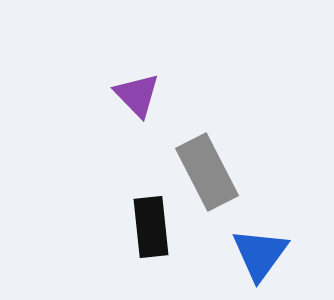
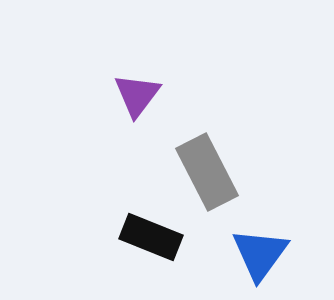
purple triangle: rotated 21 degrees clockwise
black rectangle: moved 10 px down; rotated 62 degrees counterclockwise
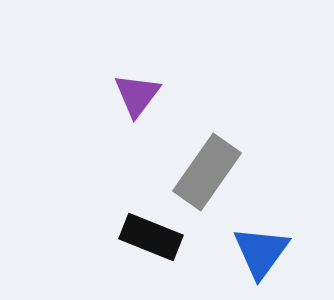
gray rectangle: rotated 62 degrees clockwise
blue triangle: moved 1 px right, 2 px up
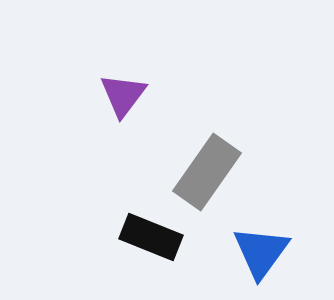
purple triangle: moved 14 px left
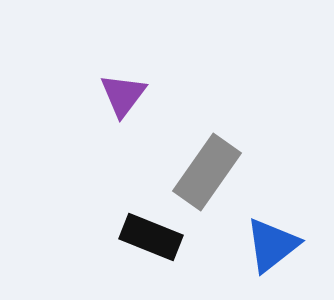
blue triangle: moved 11 px right, 7 px up; rotated 16 degrees clockwise
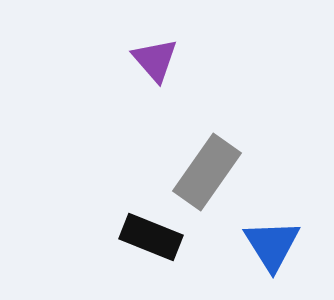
purple triangle: moved 32 px right, 35 px up; rotated 18 degrees counterclockwise
blue triangle: rotated 24 degrees counterclockwise
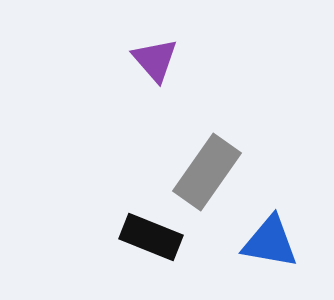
blue triangle: moved 2 px left, 3 px up; rotated 48 degrees counterclockwise
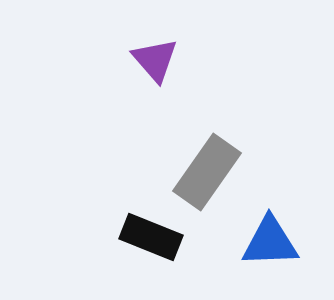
blue triangle: rotated 12 degrees counterclockwise
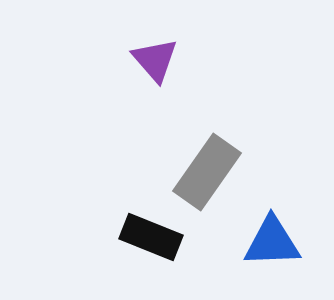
blue triangle: moved 2 px right
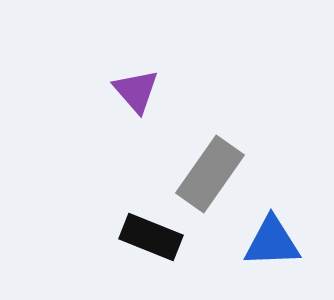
purple triangle: moved 19 px left, 31 px down
gray rectangle: moved 3 px right, 2 px down
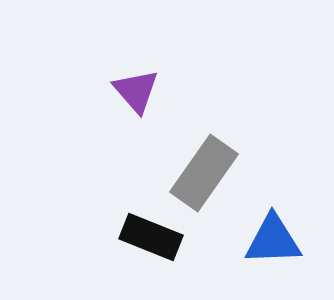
gray rectangle: moved 6 px left, 1 px up
blue triangle: moved 1 px right, 2 px up
